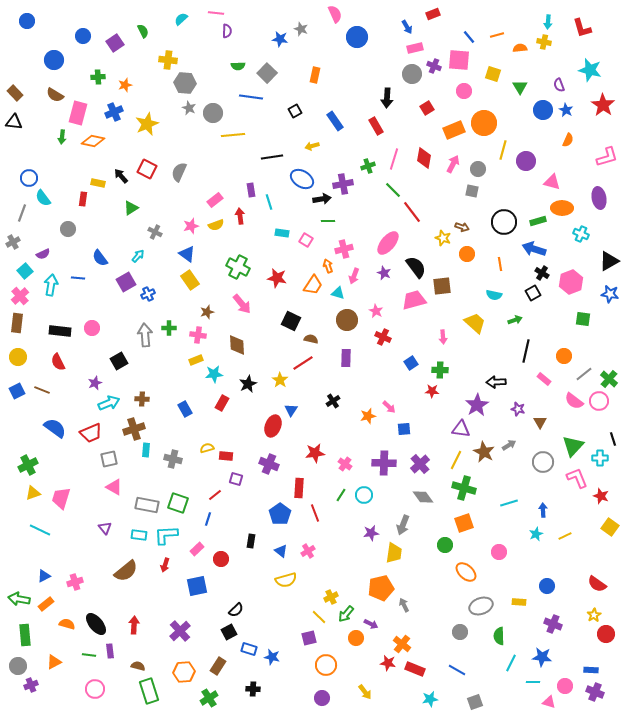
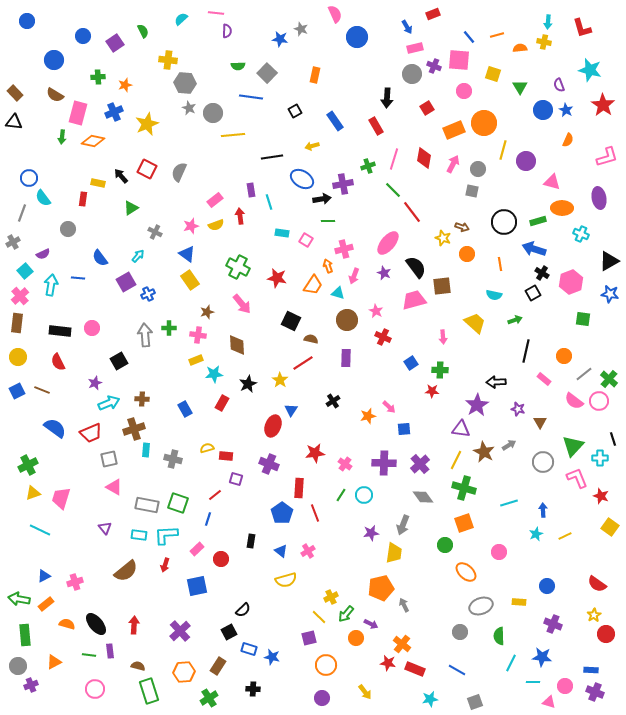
blue pentagon at (280, 514): moved 2 px right, 1 px up
black semicircle at (236, 610): moved 7 px right
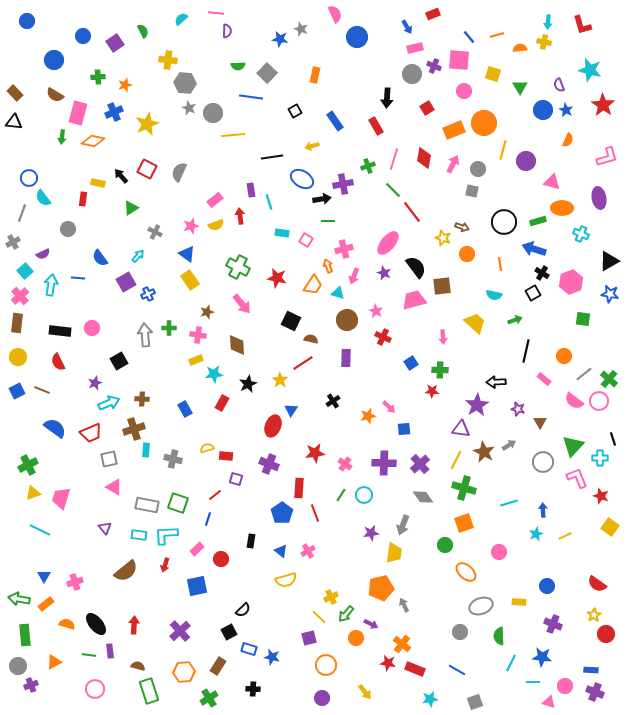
red L-shape at (582, 28): moved 3 px up
blue triangle at (44, 576): rotated 32 degrees counterclockwise
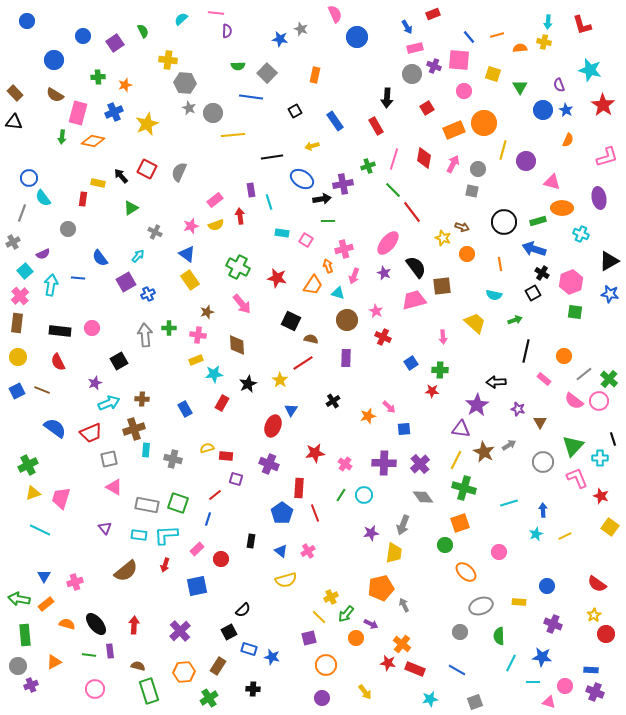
green square at (583, 319): moved 8 px left, 7 px up
orange square at (464, 523): moved 4 px left
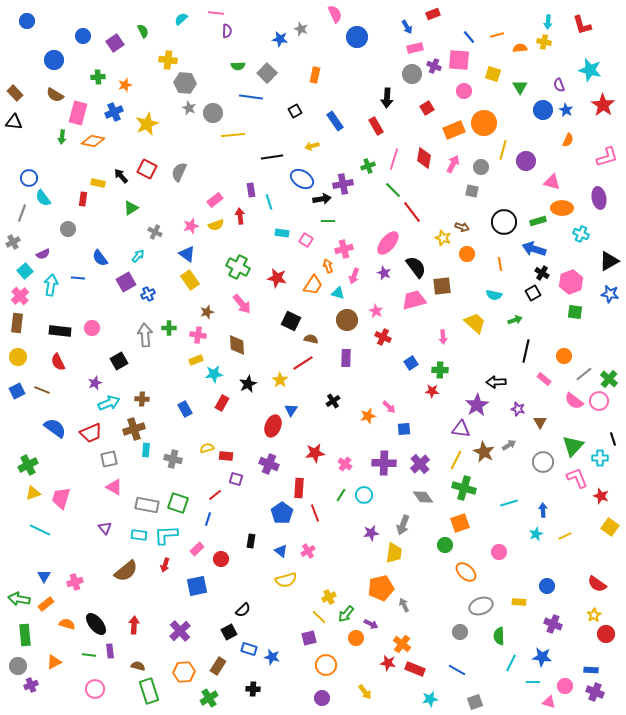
gray circle at (478, 169): moved 3 px right, 2 px up
yellow cross at (331, 597): moved 2 px left
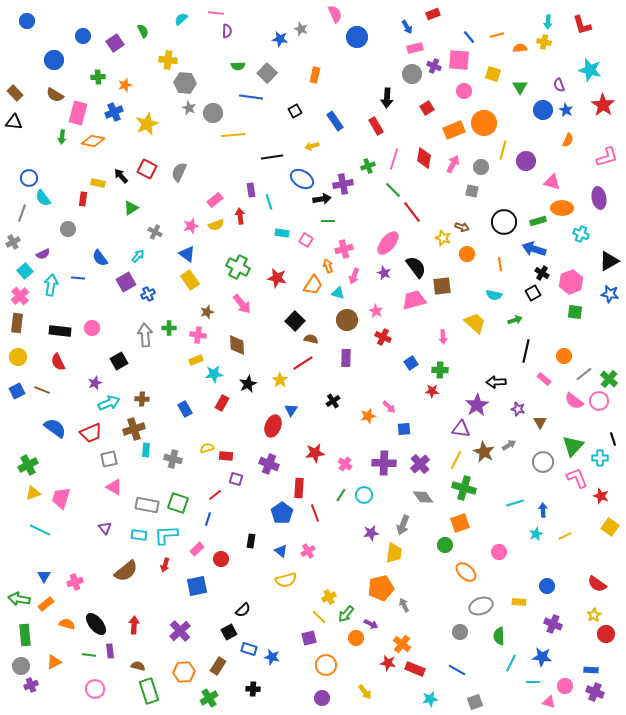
black square at (291, 321): moved 4 px right; rotated 18 degrees clockwise
cyan line at (509, 503): moved 6 px right
gray circle at (18, 666): moved 3 px right
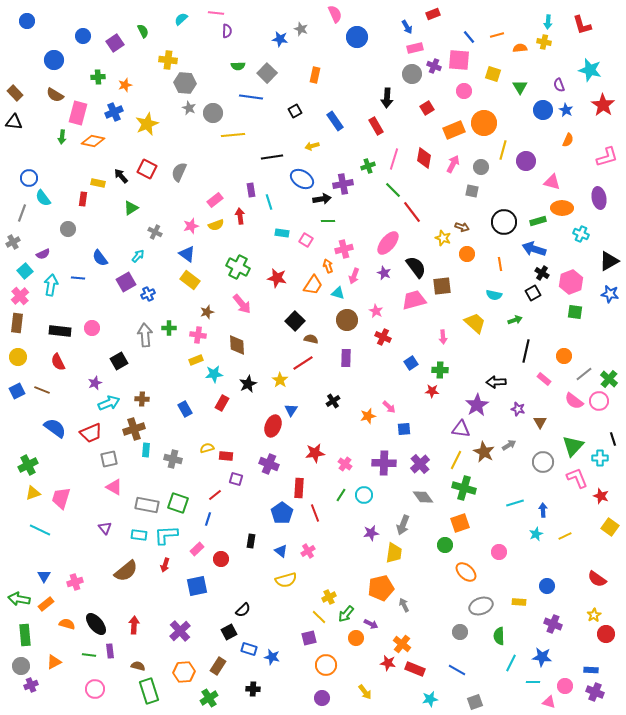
yellow rectangle at (190, 280): rotated 18 degrees counterclockwise
red semicircle at (597, 584): moved 5 px up
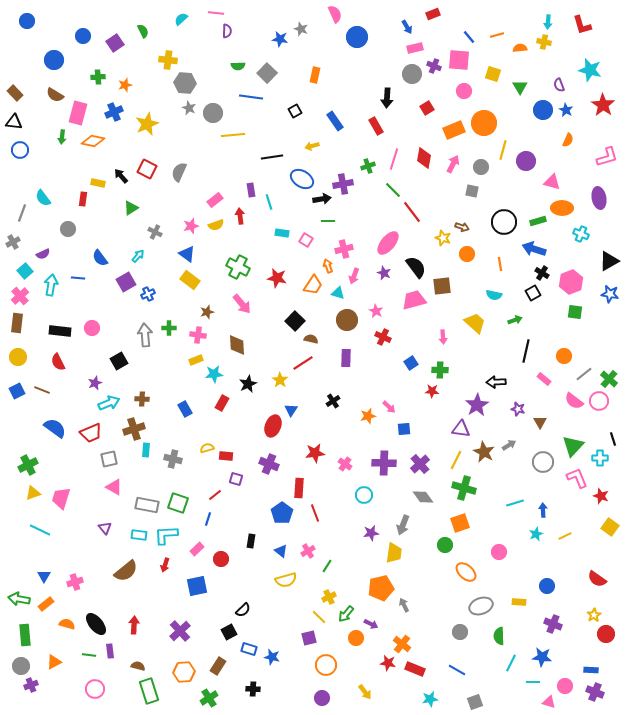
blue circle at (29, 178): moved 9 px left, 28 px up
green line at (341, 495): moved 14 px left, 71 px down
